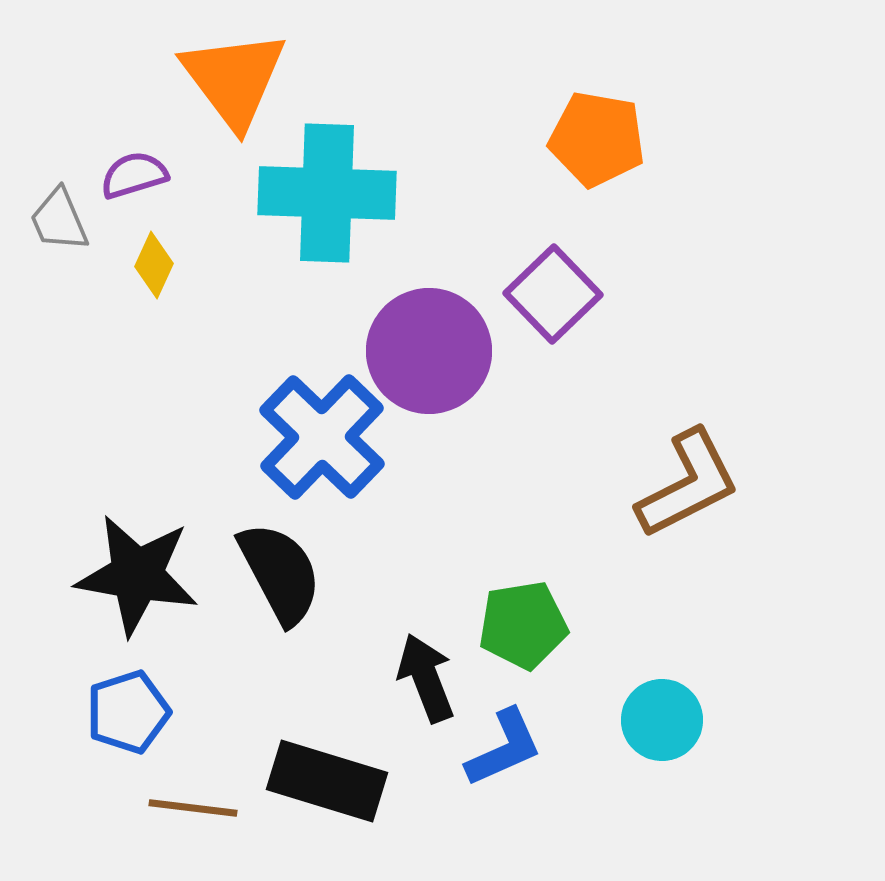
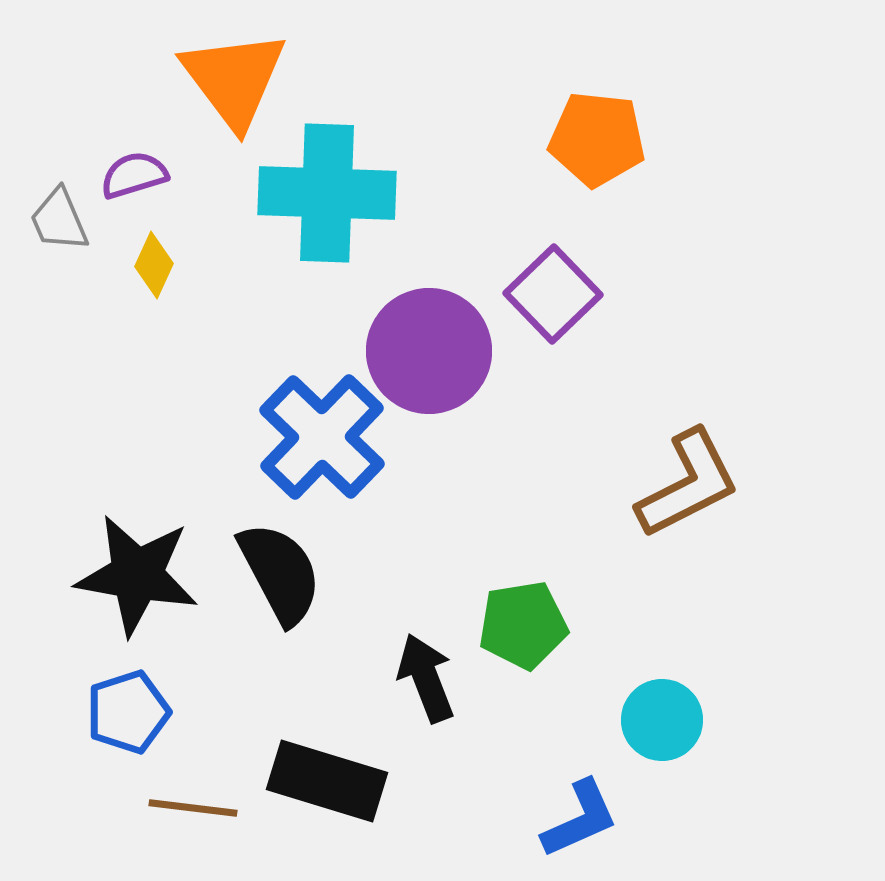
orange pentagon: rotated 4 degrees counterclockwise
blue L-shape: moved 76 px right, 71 px down
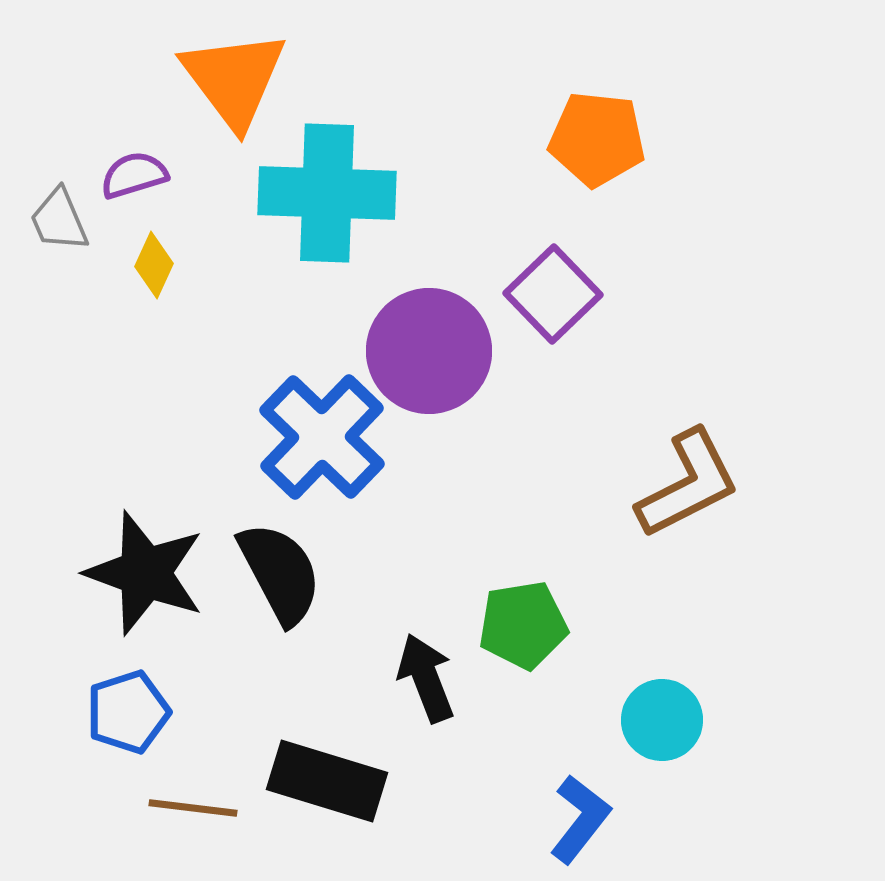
black star: moved 8 px right, 2 px up; rotated 10 degrees clockwise
blue L-shape: rotated 28 degrees counterclockwise
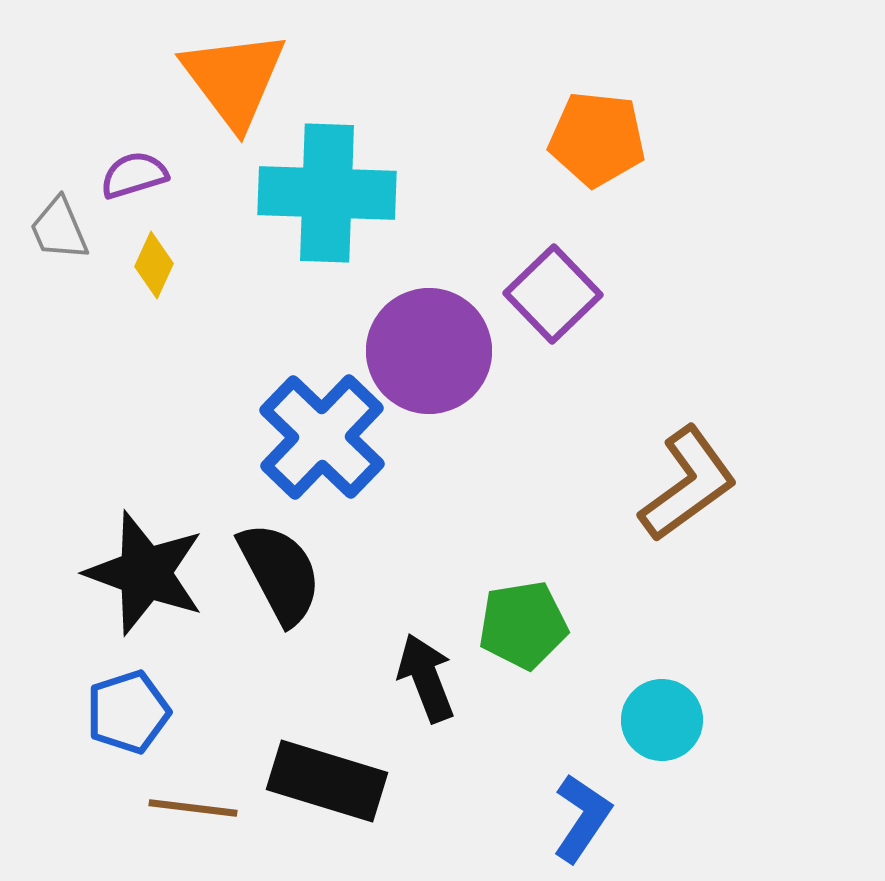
gray trapezoid: moved 9 px down
brown L-shape: rotated 9 degrees counterclockwise
blue L-shape: moved 2 px right, 1 px up; rotated 4 degrees counterclockwise
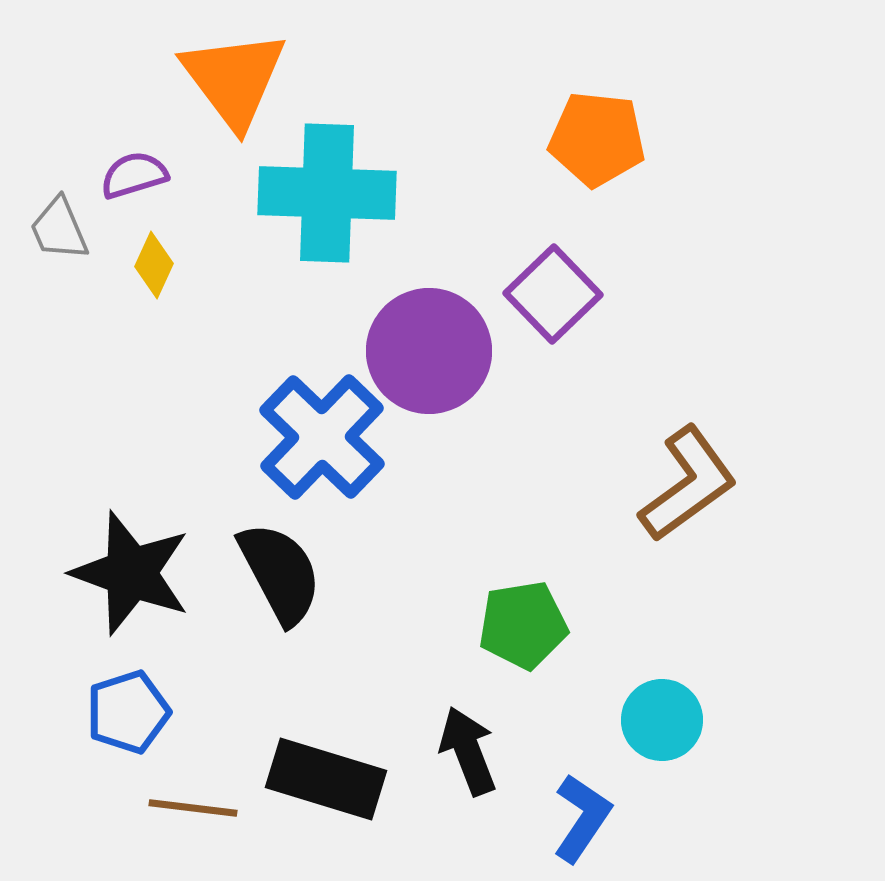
black star: moved 14 px left
black arrow: moved 42 px right, 73 px down
black rectangle: moved 1 px left, 2 px up
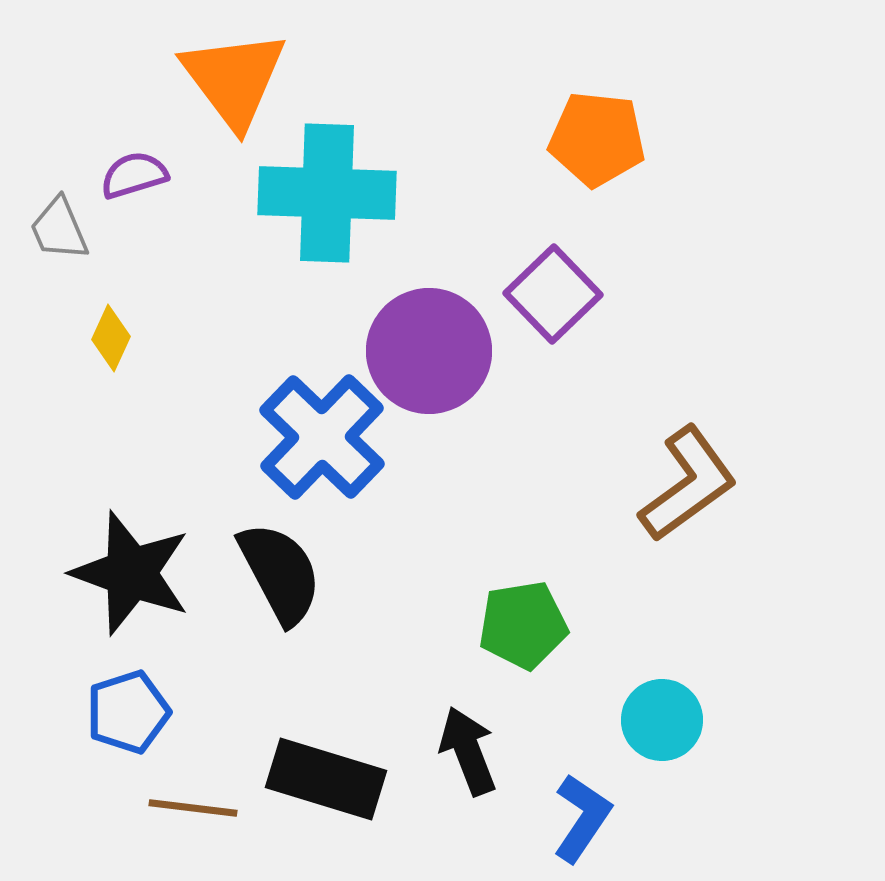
yellow diamond: moved 43 px left, 73 px down
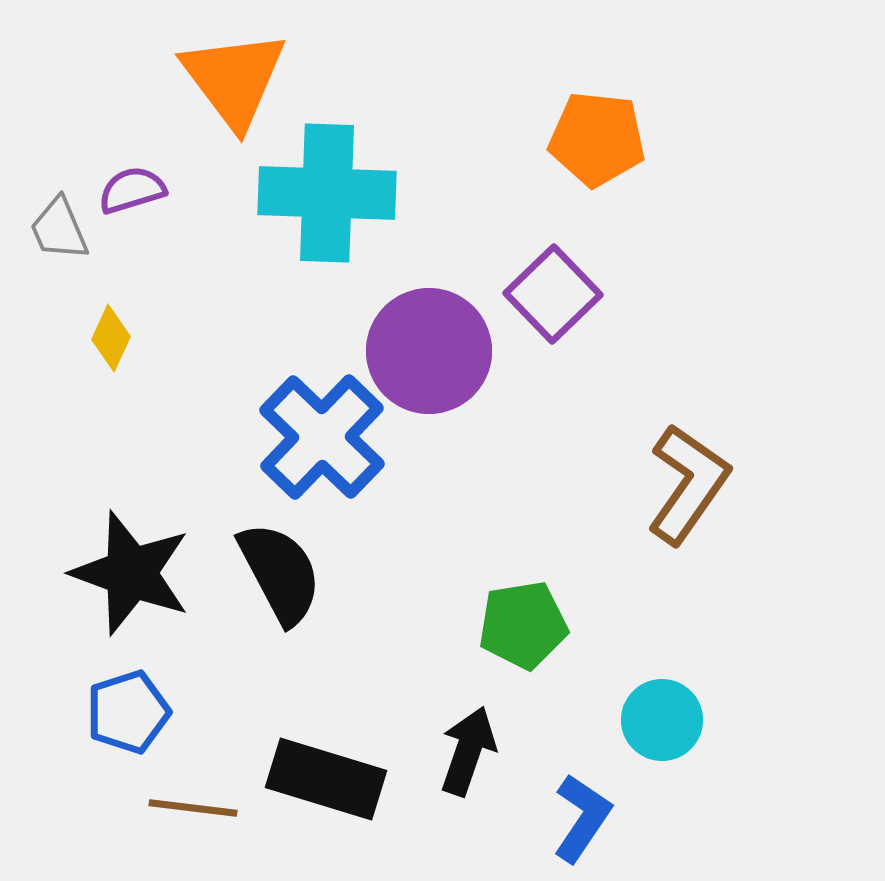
purple semicircle: moved 2 px left, 15 px down
brown L-shape: rotated 19 degrees counterclockwise
black arrow: rotated 40 degrees clockwise
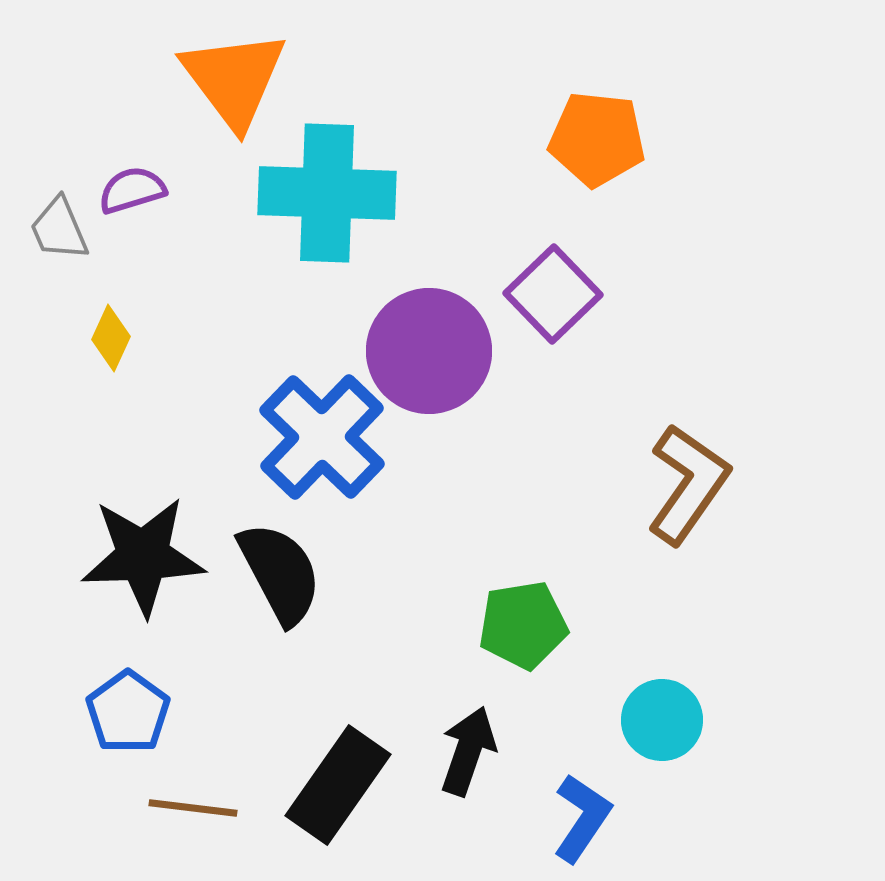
black star: moved 12 px right, 17 px up; rotated 22 degrees counterclockwise
blue pentagon: rotated 18 degrees counterclockwise
black rectangle: moved 12 px right, 6 px down; rotated 72 degrees counterclockwise
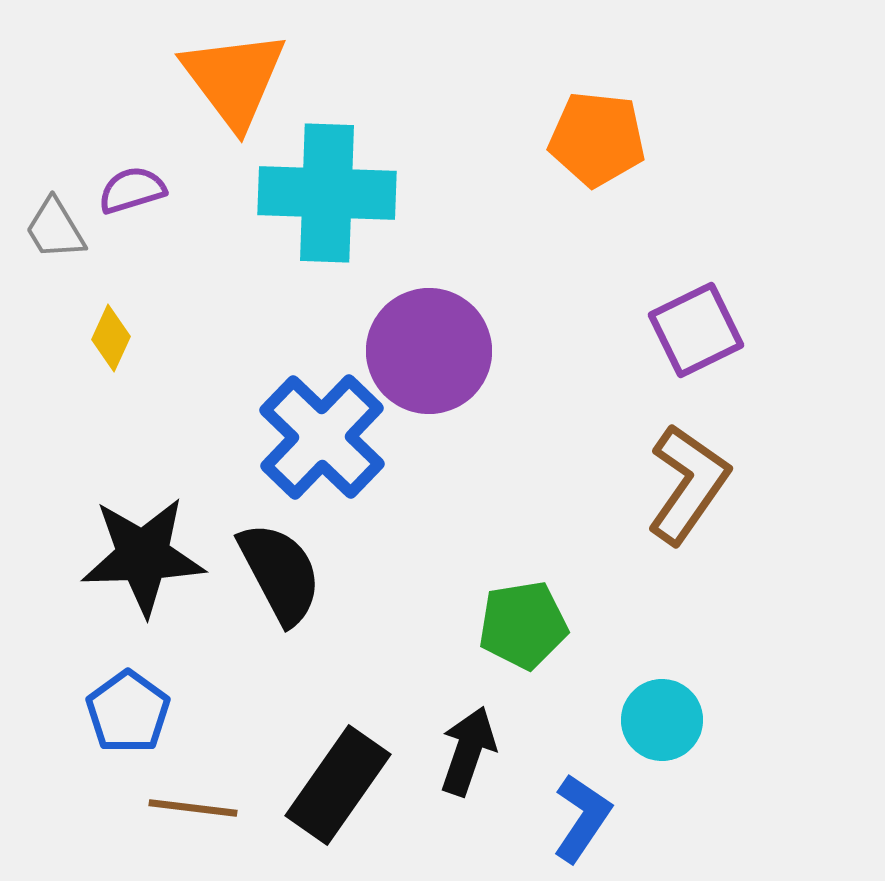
gray trapezoid: moved 4 px left; rotated 8 degrees counterclockwise
purple square: moved 143 px right, 36 px down; rotated 18 degrees clockwise
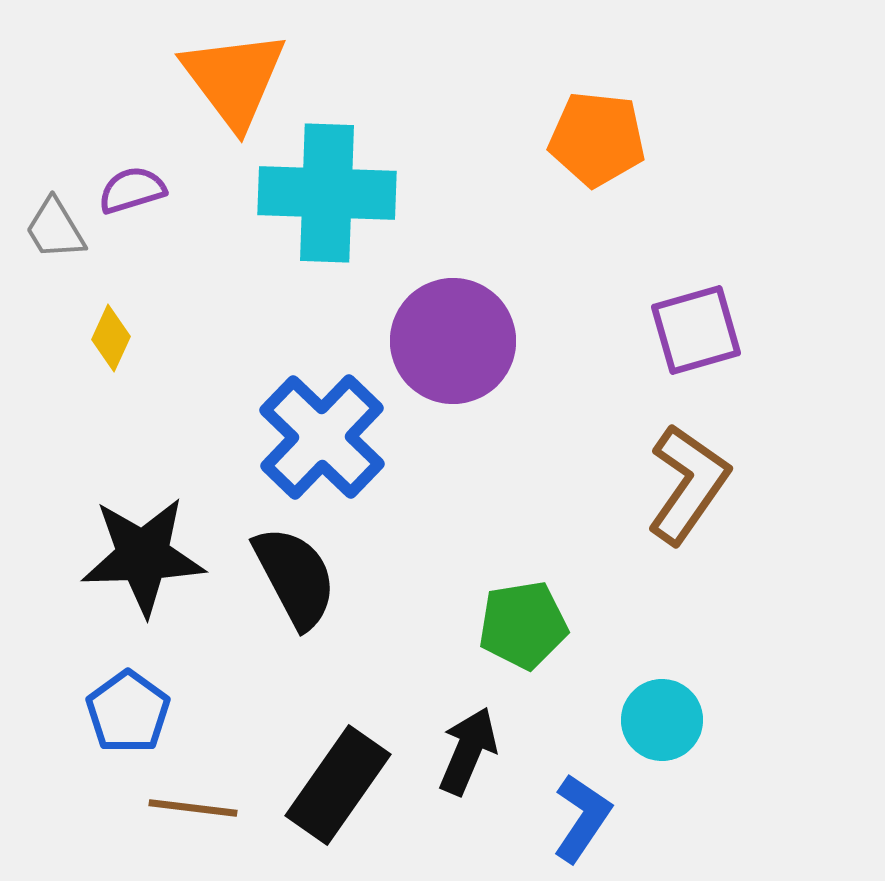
purple square: rotated 10 degrees clockwise
purple circle: moved 24 px right, 10 px up
black semicircle: moved 15 px right, 4 px down
black arrow: rotated 4 degrees clockwise
